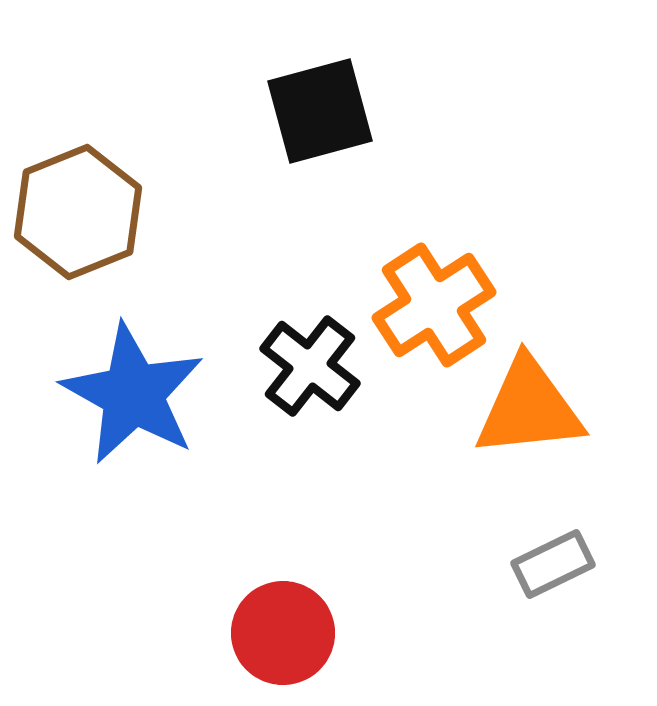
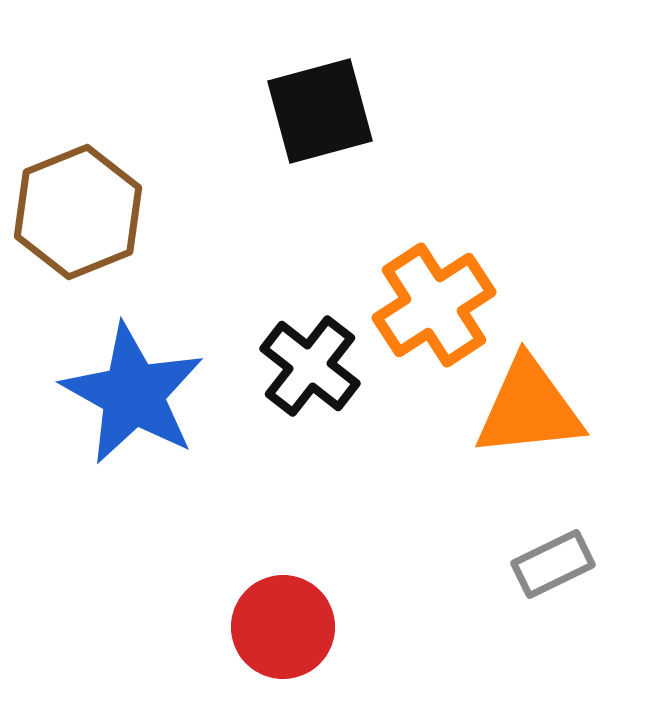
red circle: moved 6 px up
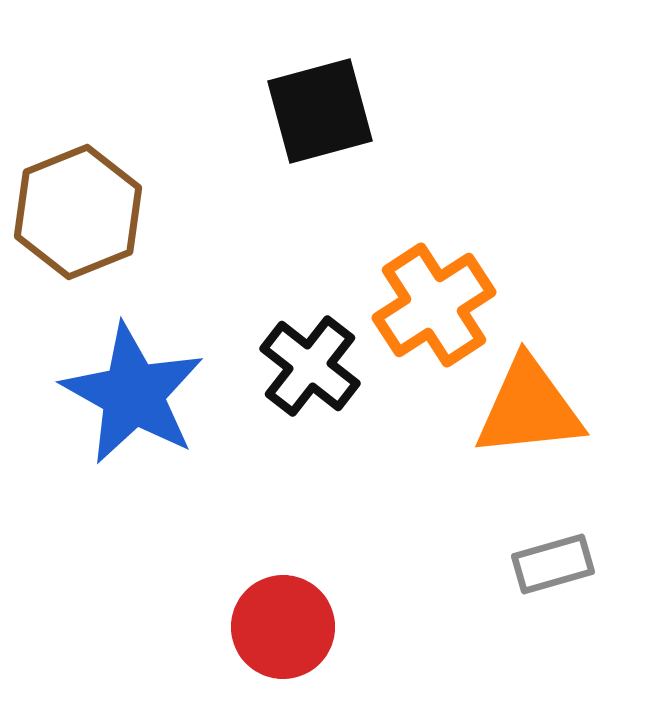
gray rectangle: rotated 10 degrees clockwise
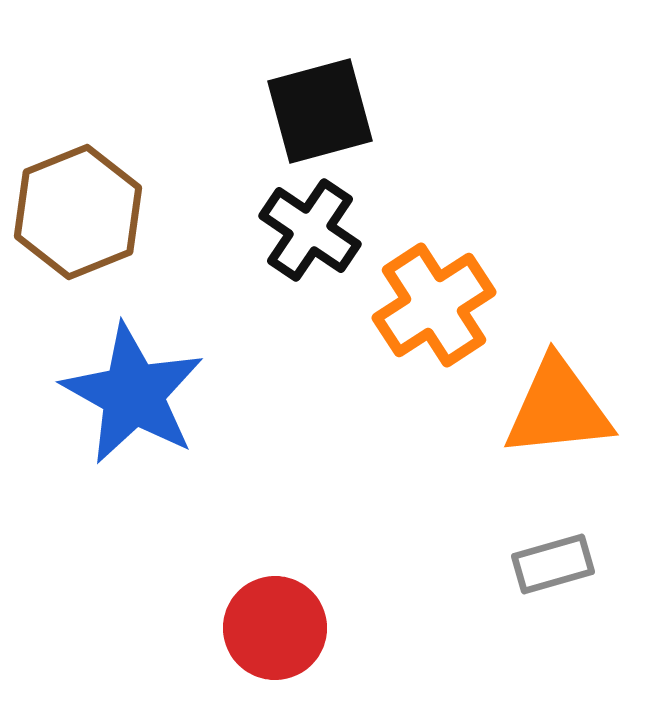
black cross: moved 136 px up; rotated 4 degrees counterclockwise
orange triangle: moved 29 px right
red circle: moved 8 px left, 1 px down
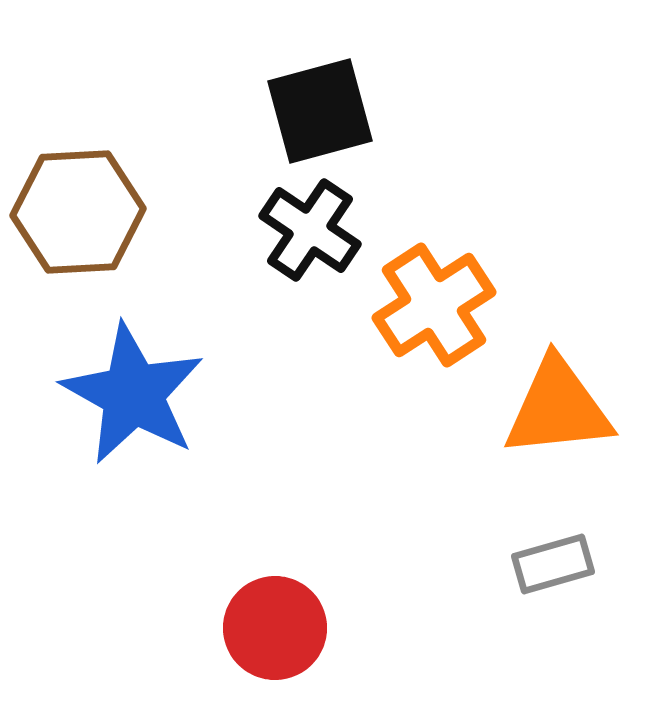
brown hexagon: rotated 19 degrees clockwise
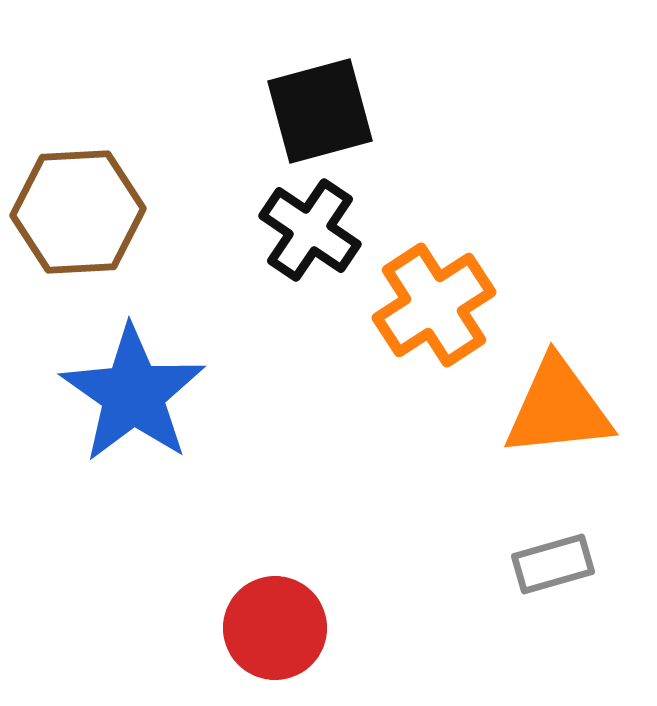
blue star: rotated 6 degrees clockwise
